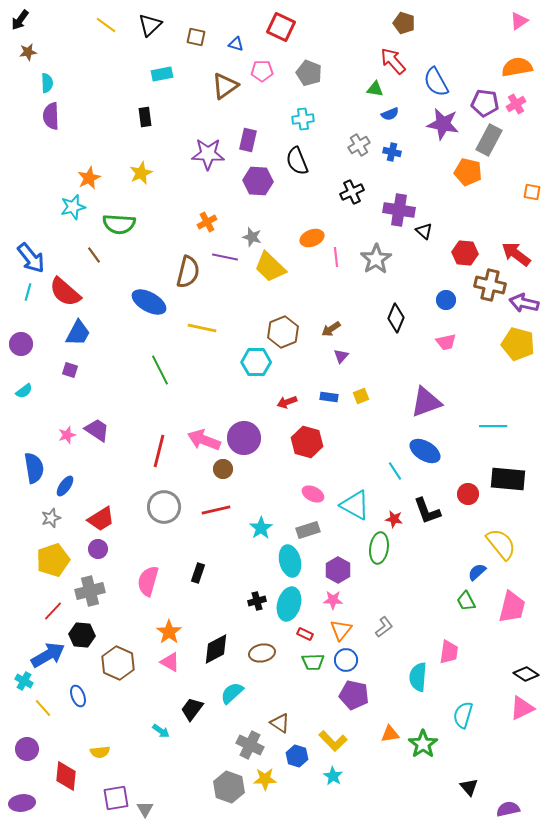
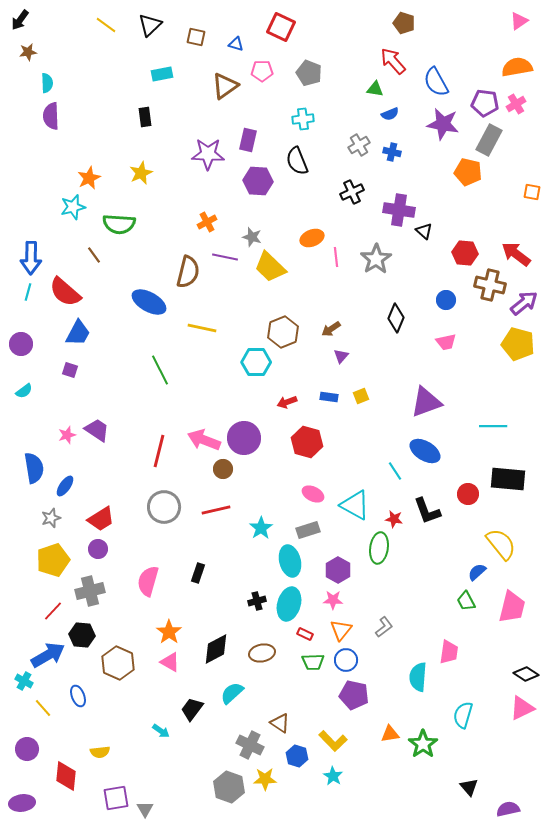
blue arrow at (31, 258): rotated 40 degrees clockwise
purple arrow at (524, 303): rotated 128 degrees clockwise
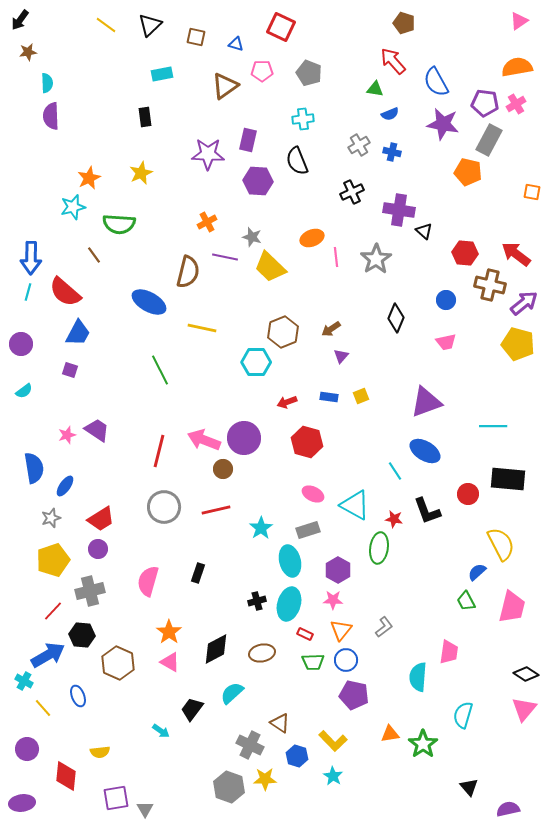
yellow semicircle at (501, 544): rotated 12 degrees clockwise
pink triangle at (522, 708): moved 2 px right, 1 px down; rotated 24 degrees counterclockwise
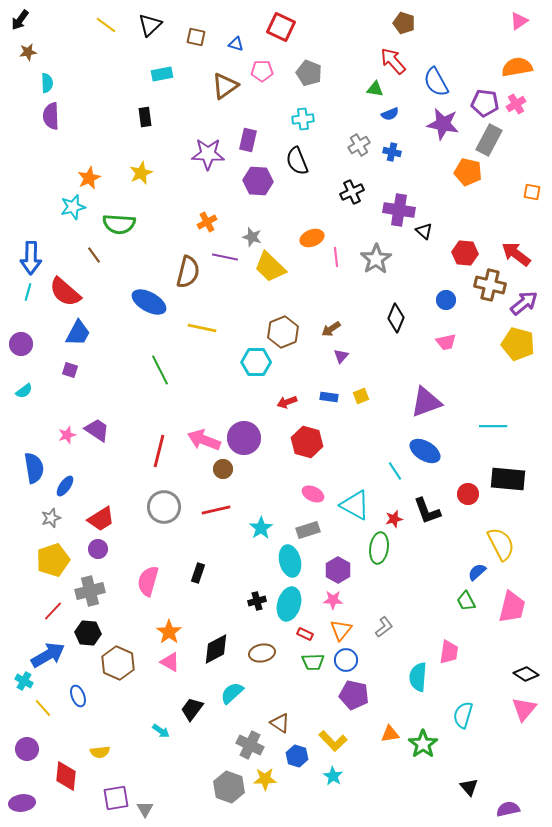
red star at (394, 519): rotated 24 degrees counterclockwise
black hexagon at (82, 635): moved 6 px right, 2 px up
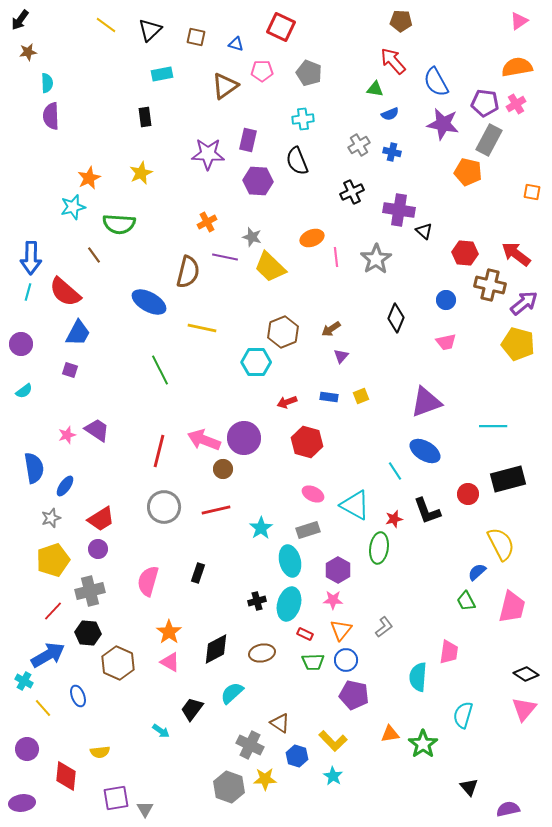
brown pentagon at (404, 23): moved 3 px left, 2 px up; rotated 15 degrees counterclockwise
black triangle at (150, 25): moved 5 px down
black rectangle at (508, 479): rotated 20 degrees counterclockwise
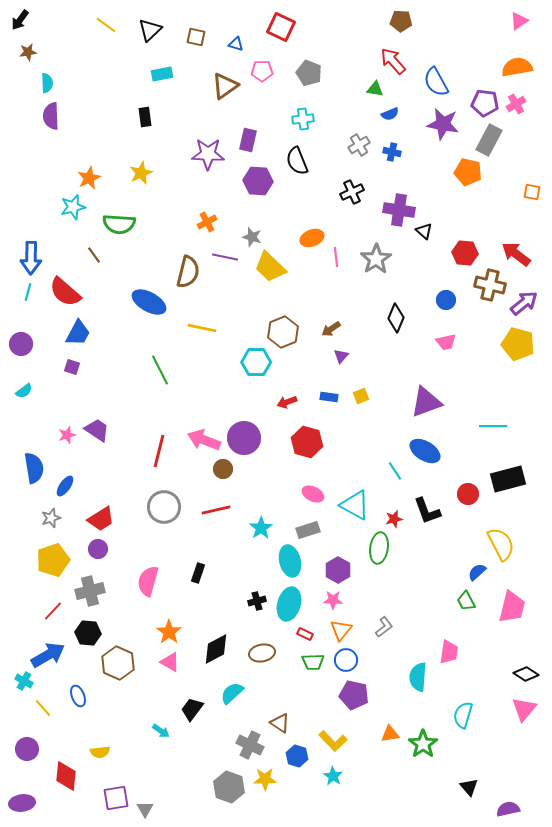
purple square at (70, 370): moved 2 px right, 3 px up
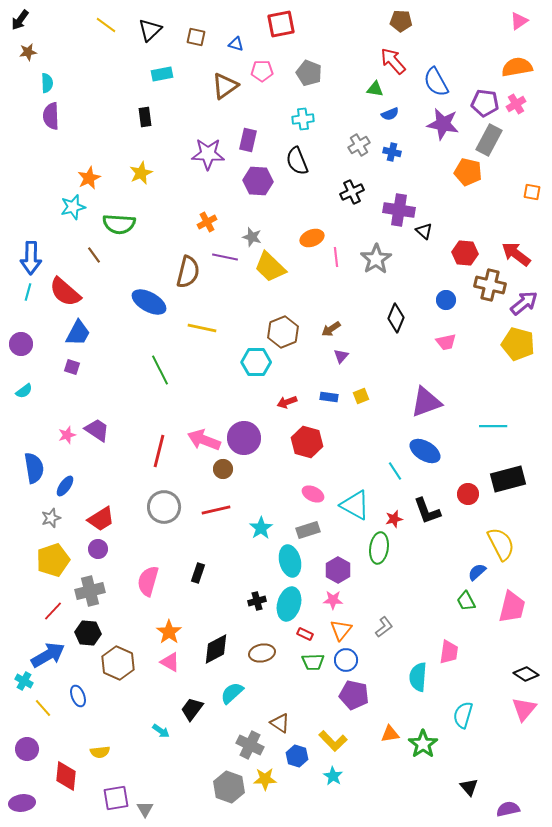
red square at (281, 27): moved 3 px up; rotated 36 degrees counterclockwise
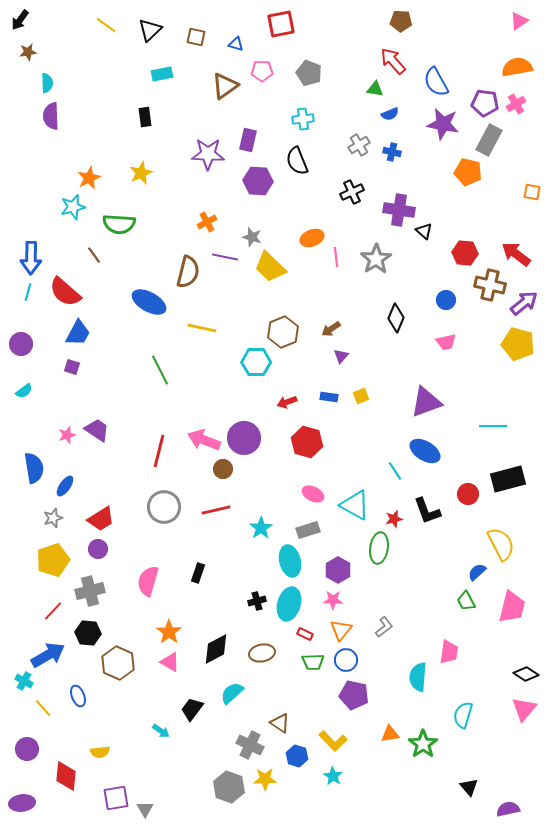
gray star at (51, 518): moved 2 px right
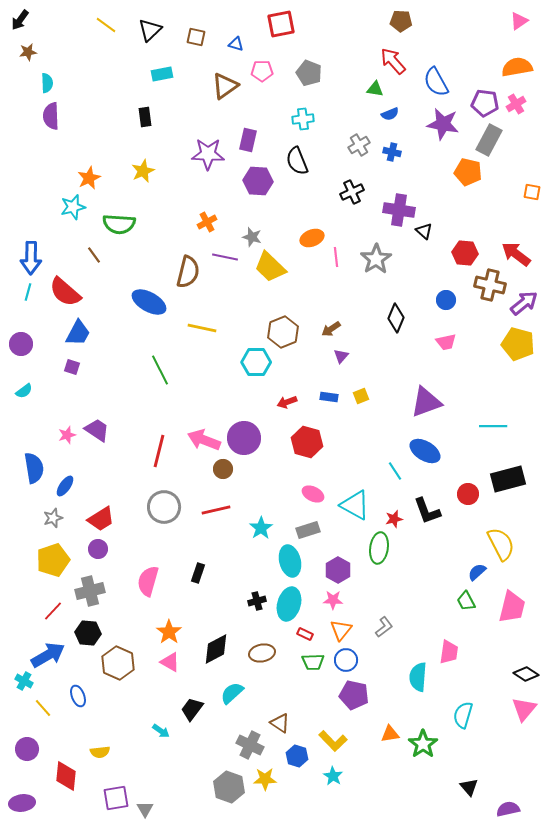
yellow star at (141, 173): moved 2 px right, 2 px up
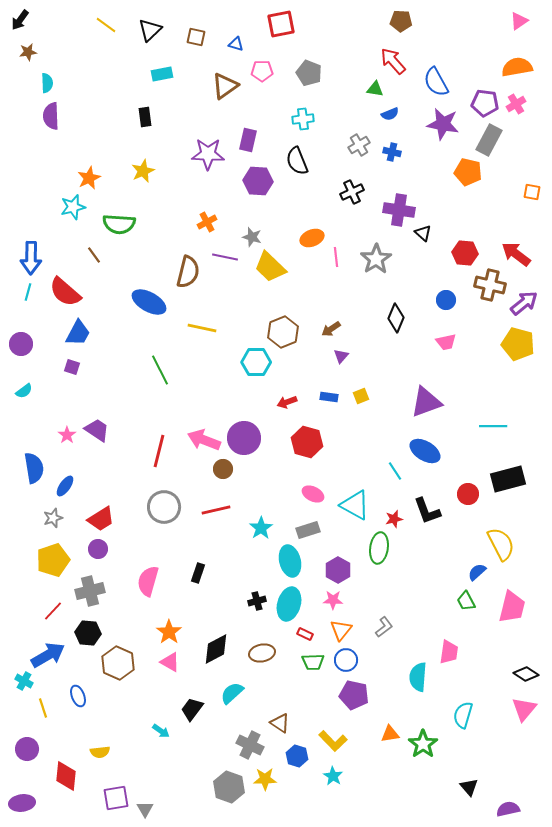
black triangle at (424, 231): moved 1 px left, 2 px down
pink star at (67, 435): rotated 18 degrees counterclockwise
yellow line at (43, 708): rotated 24 degrees clockwise
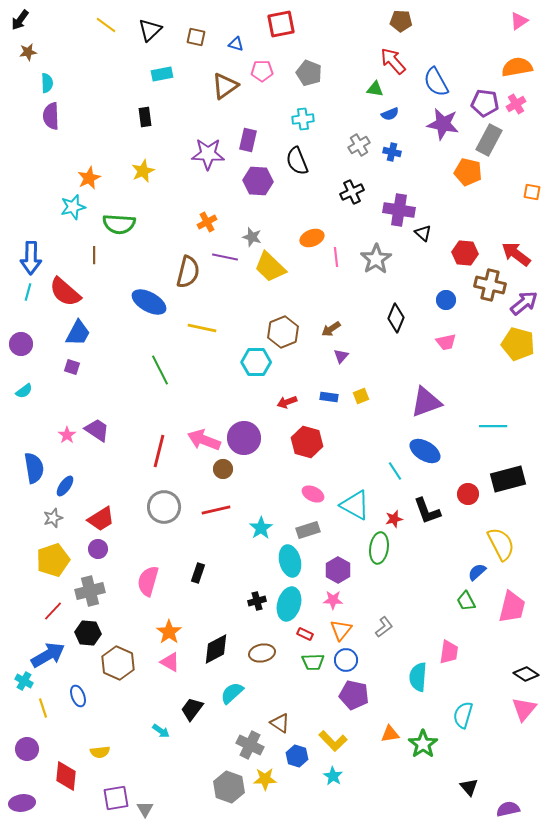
brown line at (94, 255): rotated 36 degrees clockwise
